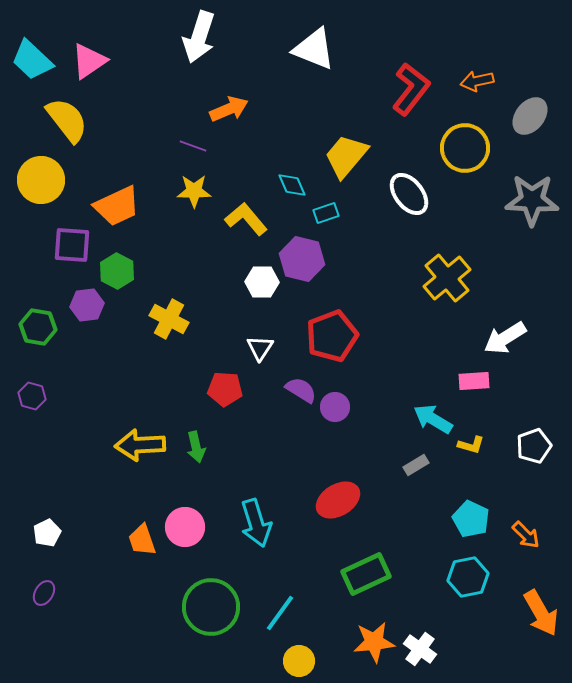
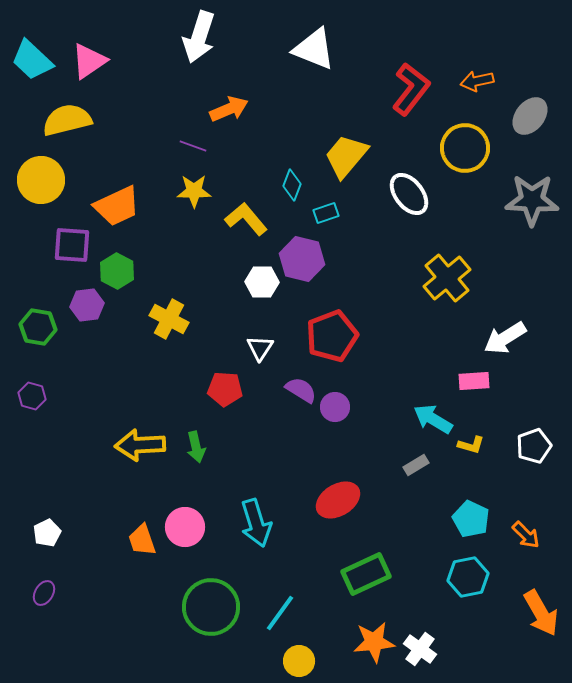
yellow semicircle at (67, 120): rotated 66 degrees counterclockwise
cyan diamond at (292, 185): rotated 44 degrees clockwise
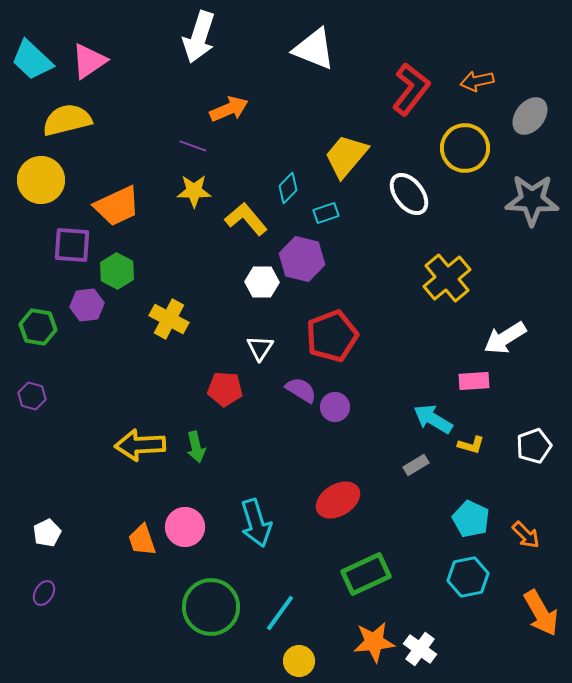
cyan diamond at (292, 185): moved 4 px left, 3 px down; rotated 24 degrees clockwise
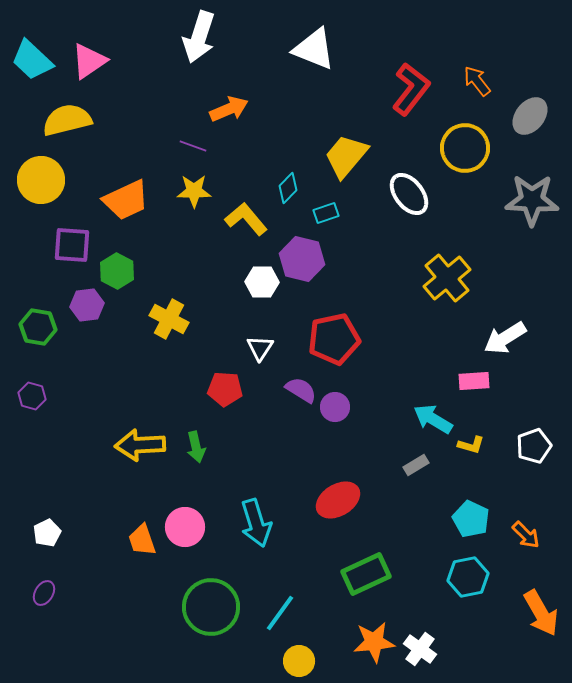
orange arrow at (477, 81): rotated 64 degrees clockwise
orange trapezoid at (117, 206): moved 9 px right, 6 px up
red pentagon at (332, 336): moved 2 px right, 3 px down; rotated 9 degrees clockwise
